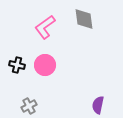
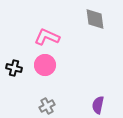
gray diamond: moved 11 px right
pink L-shape: moved 2 px right, 10 px down; rotated 60 degrees clockwise
black cross: moved 3 px left, 3 px down
gray cross: moved 18 px right
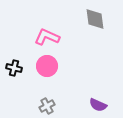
pink circle: moved 2 px right, 1 px down
purple semicircle: rotated 78 degrees counterclockwise
